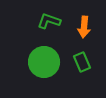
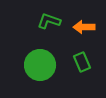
orange arrow: rotated 85 degrees clockwise
green circle: moved 4 px left, 3 px down
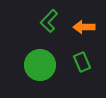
green L-shape: rotated 65 degrees counterclockwise
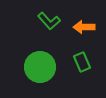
green L-shape: rotated 85 degrees counterclockwise
green circle: moved 2 px down
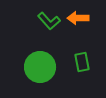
orange arrow: moved 6 px left, 9 px up
green rectangle: rotated 12 degrees clockwise
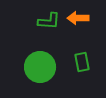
green L-shape: rotated 45 degrees counterclockwise
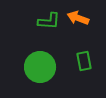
orange arrow: rotated 20 degrees clockwise
green rectangle: moved 2 px right, 1 px up
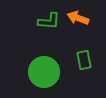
green rectangle: moved 1 px up
green circle: moved 4 px right, 5 px down
